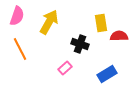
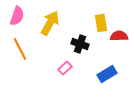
yellow arrow: moved 1 px right, 1 px down
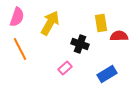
pink semicircle: moved 1 px down
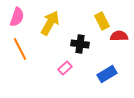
yellow rectangle: moved 1 px right, 2 px up; rotated 18 degrees counterclockwise
black cross: rotated 12 degrees counterclockwise
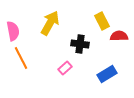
pink semicircle: moved 4 px left, 14 px down; rotated 30 degrees counterclockwise
orange line: moved 1 px right, 9 px down
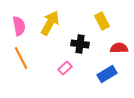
pink semicircle: moved 6 px right, 5 px up
red semicircle: moved 12 px down
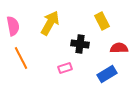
pink semicircle: moved 6 px left
pink rectangle: rotated 24 degrees clockwise
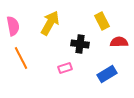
red semicircle: moved 6 px up
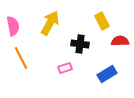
red semicircle: moved 1 px right, 1 px up
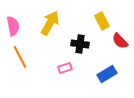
red semicircle: rotated 132 degrees counterclockwise
orange line: moved 1 px left, 1 px up
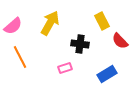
pink semicircle: rotated 60 degrees clockwise
